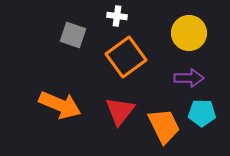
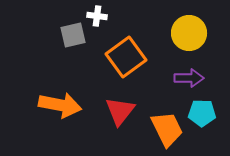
white cross: moved 20 px left
gray square: rotated 32 degrees counterclockwise
orange arrow: rotated 12 degrees counterclockwise
orange trapezoid: moved 3 px right, 3 px down
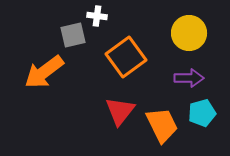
orange arrow: moved 16 px left, 33 px up; rotated 132 degrees clockwise
cyan pentagon: rotated 16 degrees counterclockwise
orange trapezoid: moved 5 px left, 4 px up
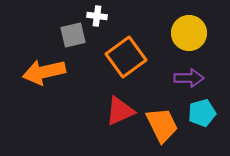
orange arrow: rotated 24 degrees clockwise
red triangle: rotated 28 degrees clockwise
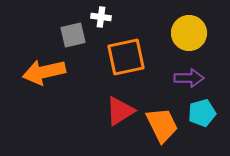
white cross: moved 4 px right, 1 px down
orange square: rotated 24 degrees clockwise
red triangle: rotated 8 degrees counterclockwise
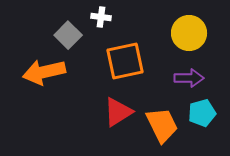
gray square: moved 5 px left; rotated 32 degrees counterclockwise
orange square: moved 1 px left, 4 px down
red triangle: moved 2 px left, 1 px down
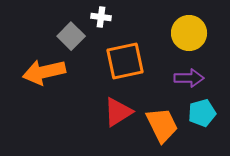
gray square: moved 3 px right, 1 px down
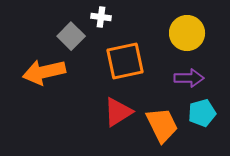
yellow circle: moved 2 px left
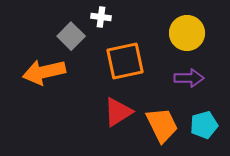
cyan pentagon: moved 2 px right, 12 px down
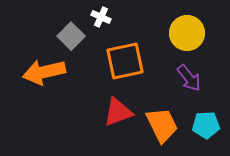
white cross: rotated 18 degrees clockwise
purple arrow: rotated 52 degrees clockwise
red triangle: rotated 12 degrees clockwise
cyan pentagon: moved 2 px right; rotated 12 degrees clockwise
